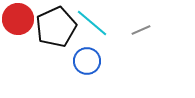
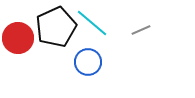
red circle: moved 19 px down
blue circle: moved 1 px right, 1 px down
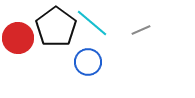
black pentagon: rotated 12 degrees counterclockwise
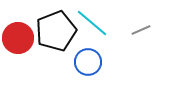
black pentagon: moved 4 px down; rotated 15 degrees clockwise
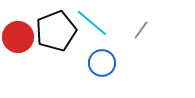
gray line: rotated 30 degrees counterclockwise
red circle: moved 1 px up
blue circle: moved 14 px right, 1 px down
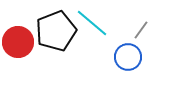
red circle: moved 5 px down
blue circle: moved 26 px right, 6 px up
